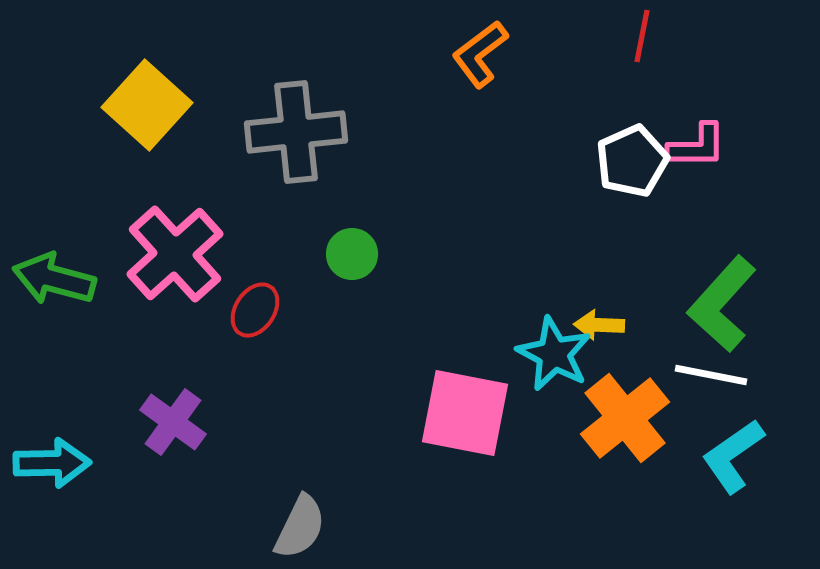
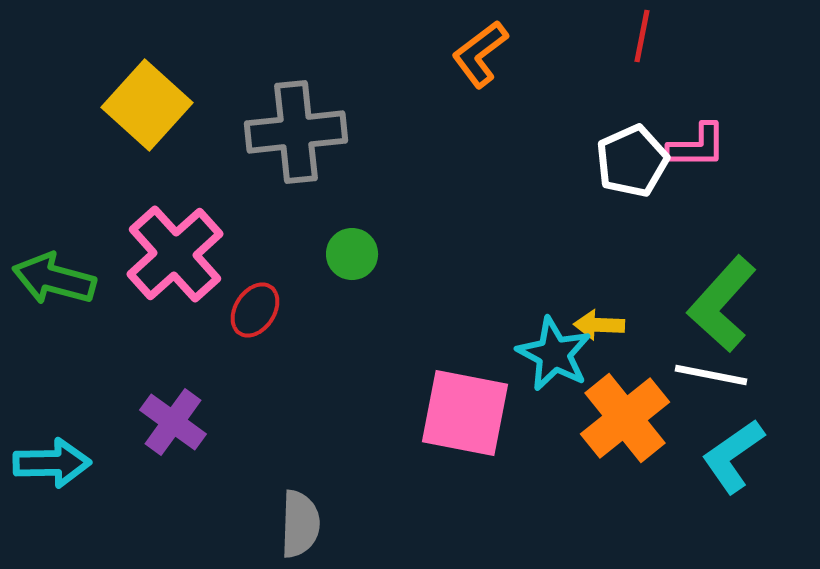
gray semicircle: moved 3 px up; rotated 24 degrees counterclockwise
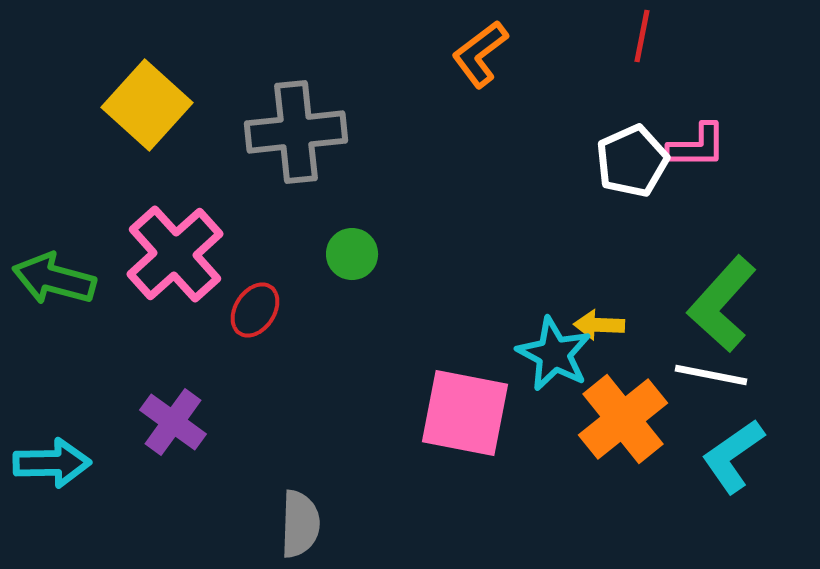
orange cross: moved 2 px left, 1 px down
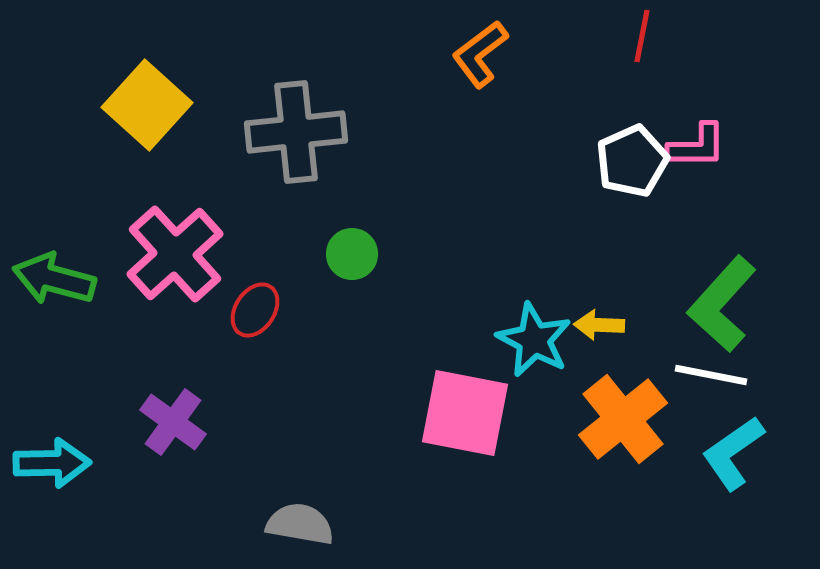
cyan star: moved 20 px left, 14 px up
cyan L-shape: moved 3 px up
gray semicircle: rotated 82 degrees counterclockwise
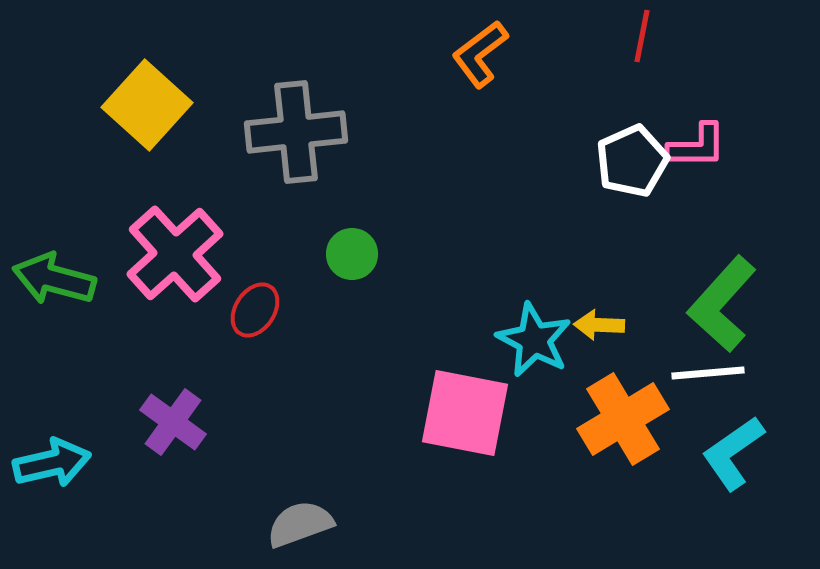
white line: moved 3 px left, 2 px up; rotated 16 degrees counterclockwise
orange cross: rotated 8 degrees clockwise
cyan arrow: rotated 12 degrees counterclockwise
gray semicircle: rotated 30 degrees counterclockwise
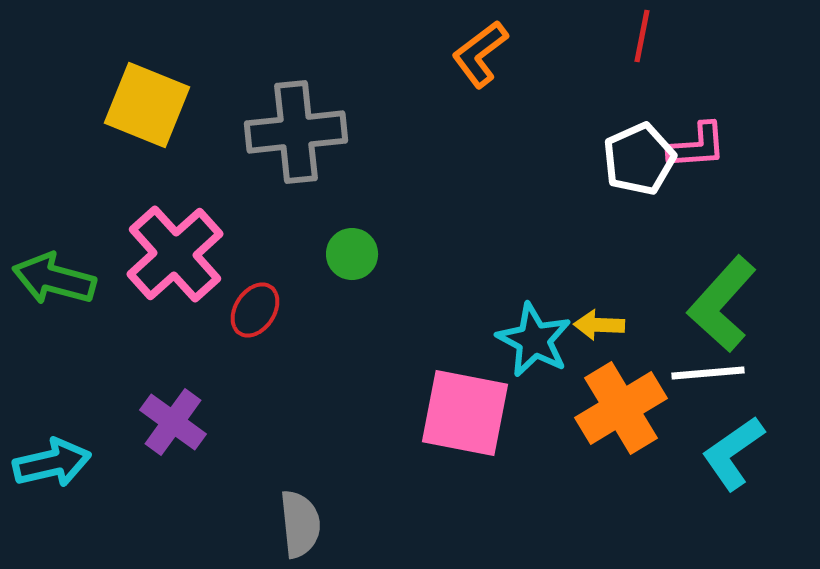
yellow square: rotated 20 degrees counterclockwise
pink L-shape: rotated 4 degrees counterclockwise
white pentagon: moved 7 px right, 2 px up
orange cross: moved 2 px left, 11 px up
gray semicircle: rotated 104 degrees clockwise
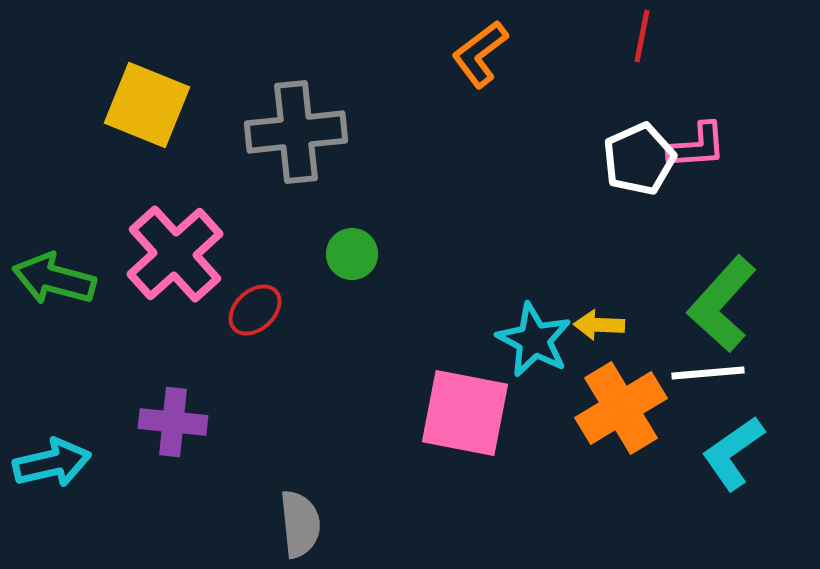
red ellipse: rotated 14 degrees clockwise
purple cross: rotated 30 degrees counterclockwise
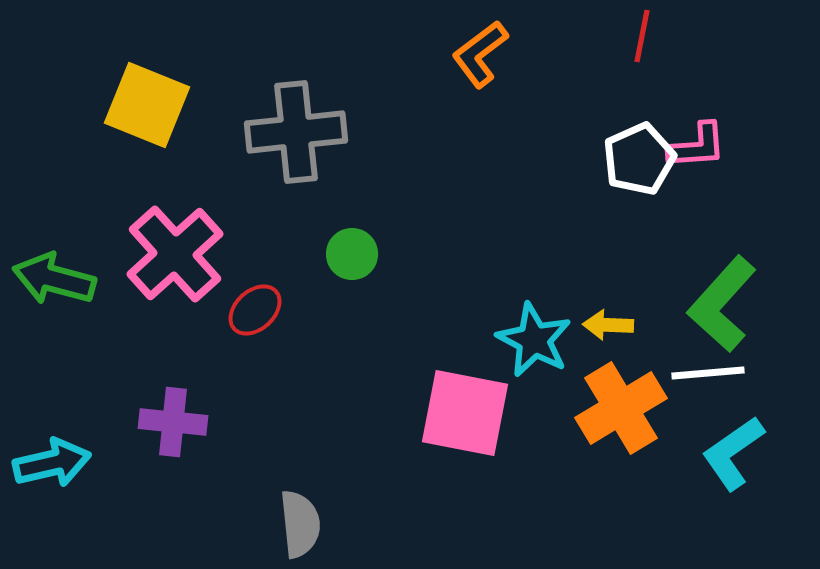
yellow arrow: moved 9 px right
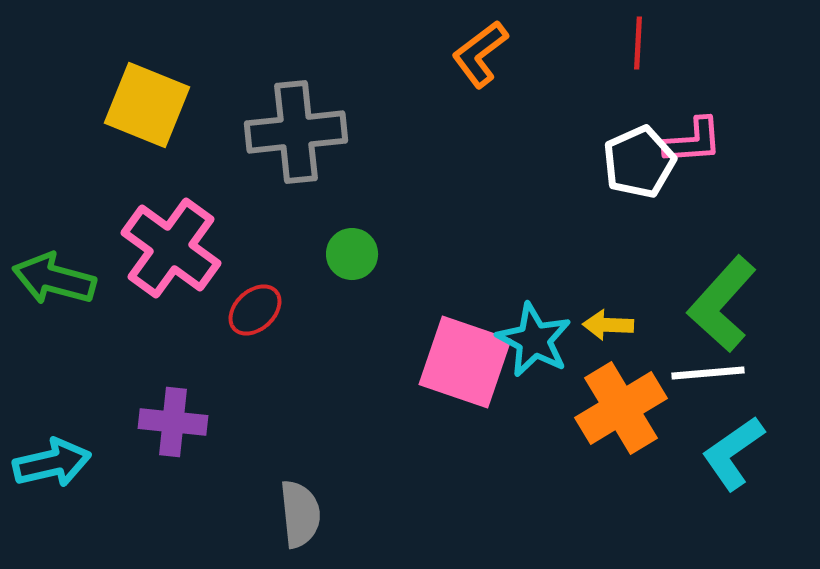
red line: moved 4 px left, 7 px down; rotated 8 degrees counterclockwise
pink L-shape: moved 4 px left, 5 px up
white pentagon: moved 3 px down
pink cross: moved 4 px left, 6 px up; rotated 12 degrees counterclockwise
pink square: moved 51 px up; rotated 8 degrees clockwise
gray semicircle: moved 10 px up
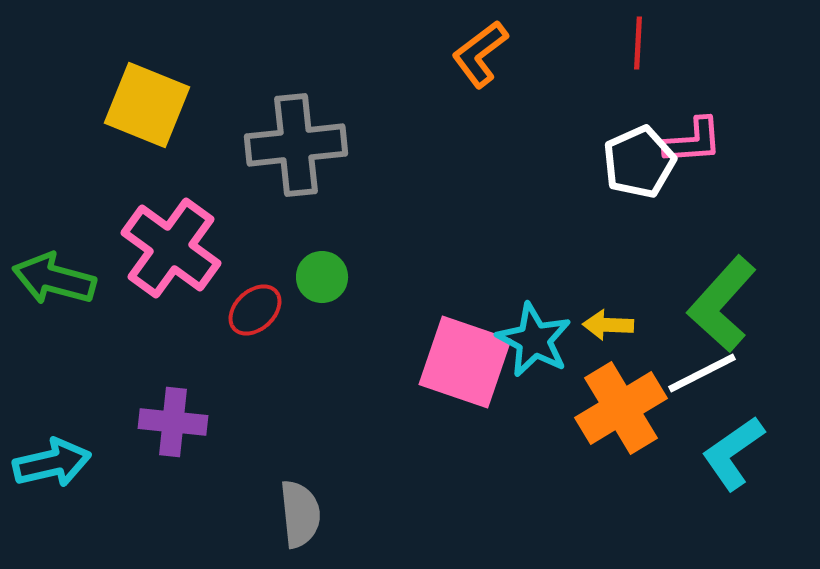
gray cross: moved 13 px down
green circle: moved 30 px left, 23 px down
white line: moved 6 px left; rotated 22 degrees counterclockwise
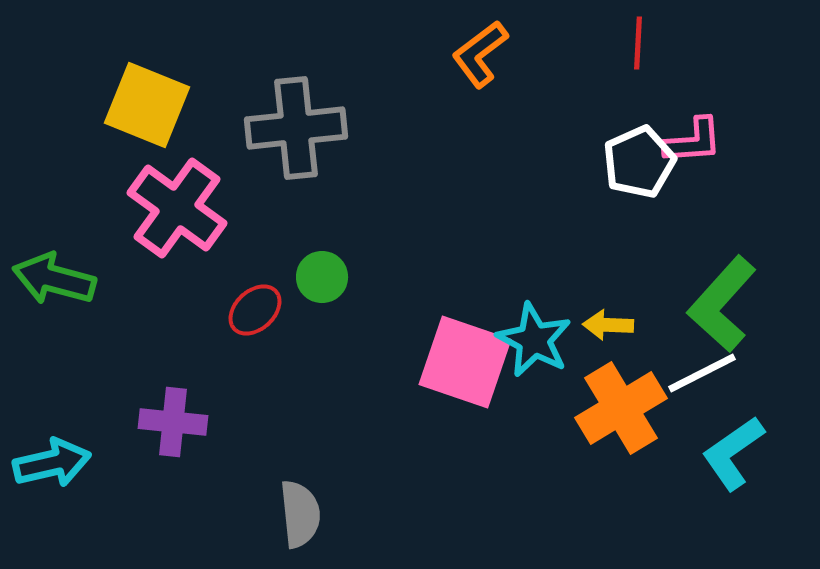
gray cross: moved 17 px up
pink cross: moved 6 px right, 40 px up
